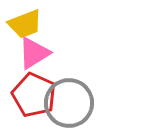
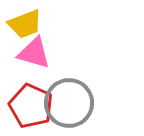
pink triangle: rotated 48 degrees clockwise
red pentagon: moved 3 px left, 11 px down
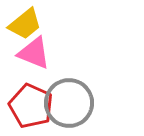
yellow trapezoid: rotated 18 degrees counterclockwise
pink triangle: rotated 6 degrees clockwise
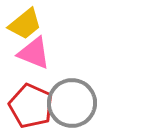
gray circle: moved 3 px right
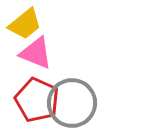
pink triangle: moved 2 px right
red pentagon: moved 6 px right, 6 px up
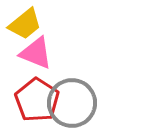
red pentagon: rotated 9 degrees clockwise
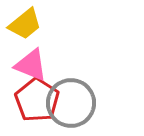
pink triangle: moved 5 px left, 12 px down
gray circle: moved 1 px left
